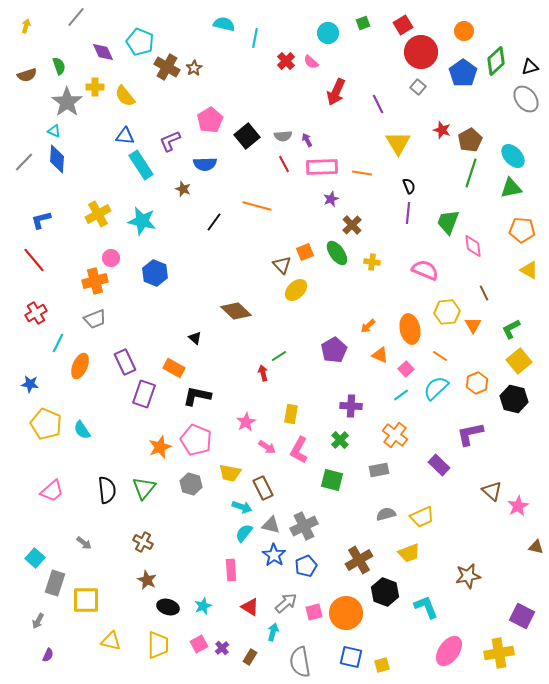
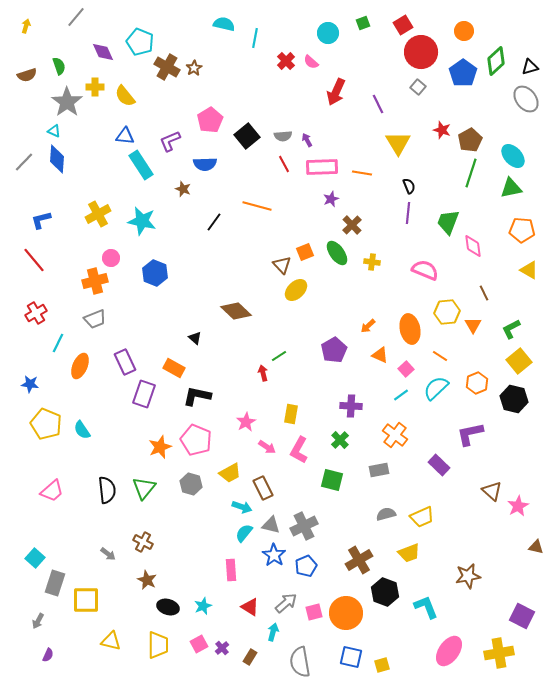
yellow trapezoid at (230, 473): rotated 40 degrees counterclockwise
gray arrow at (84, 543): moved 24 px right, 11 px down
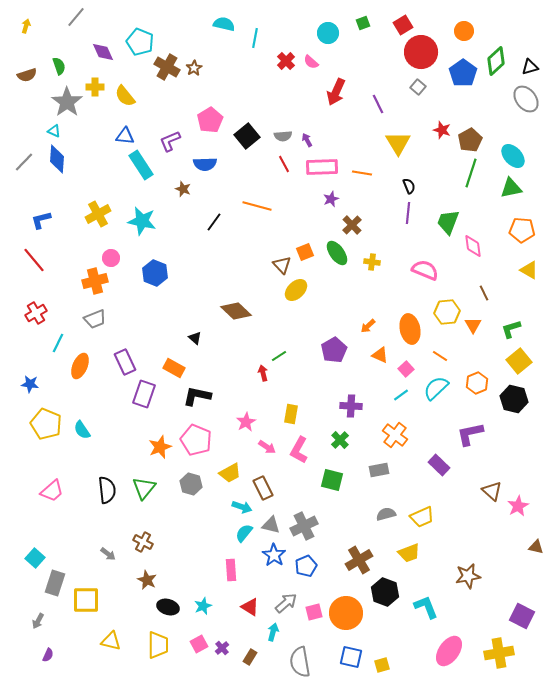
green L-shape at (511, 329): rotated 10 degrees clockwise
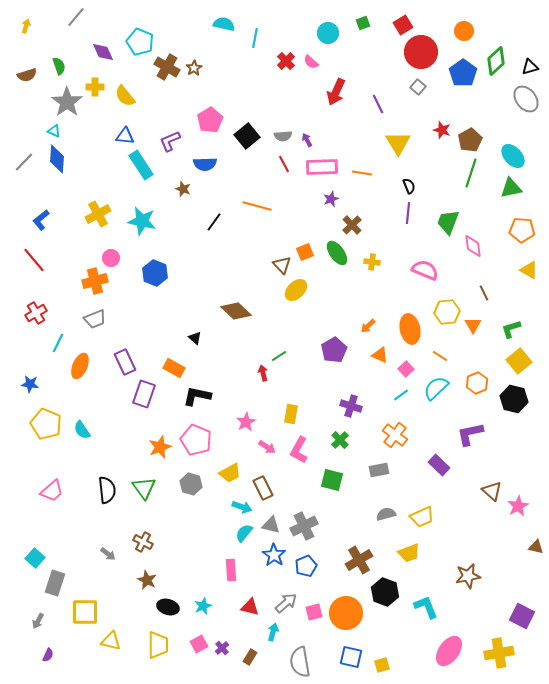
blue L-shape at (41, 220): rotated 25 degrees counterclockwise
purple cross at (351, 406): rotated 15 degrees clockwise
green triangle at (144, 488): rotated 15 degrees counterclockwise
yellow square at (86, 600): moved 1 px left, 12 px down
red triangle at (250, 607): rotated 18 degrees counterclockwise
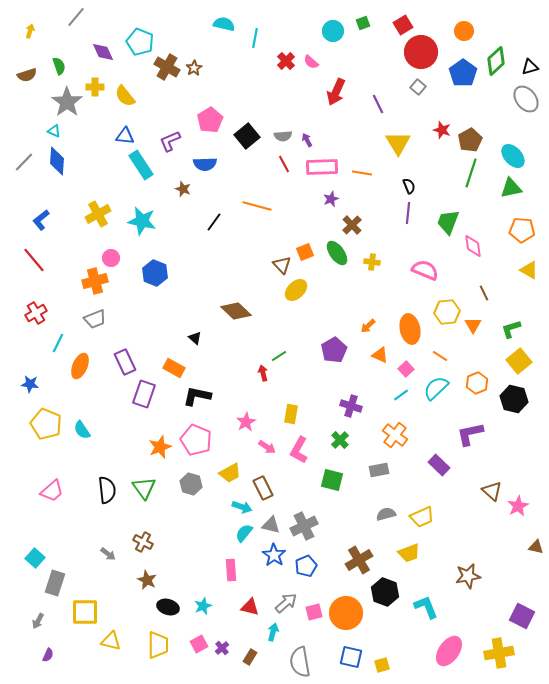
yellow arrow at (26, 26): moved 4 px right, 5 px down
cyan circle at (328, 33): moved 5 px right, 2 px up
blue diamond at (57, 159): moved 2 px down
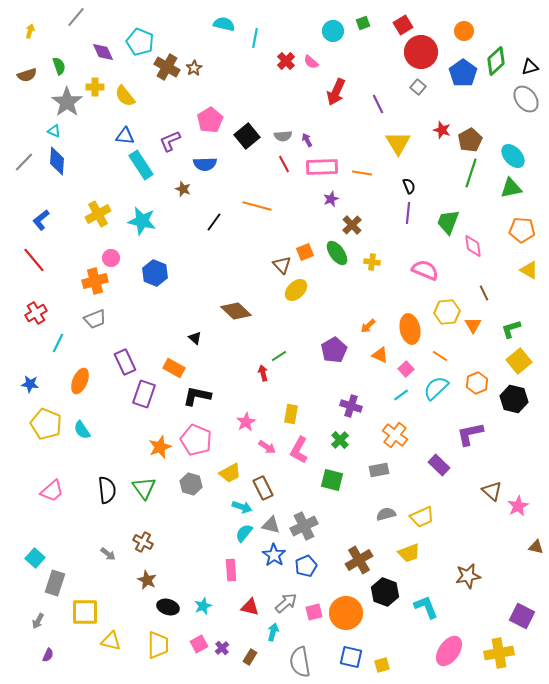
orange ellipse at (80, 366): moved 15 px down
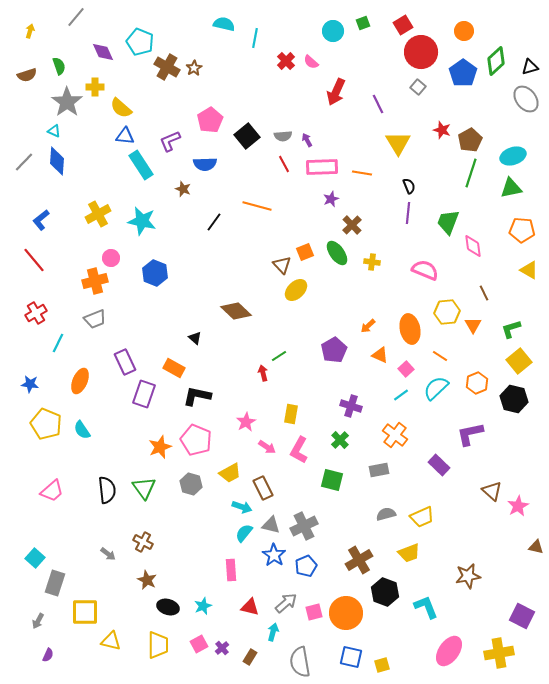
yellow semicircle at (125, 96): moved 4 px left, 12 px down; rotated 10 degrees counterclockwise
cyan ellipse at (513, 156): rotated 65 degrees counterclockwise
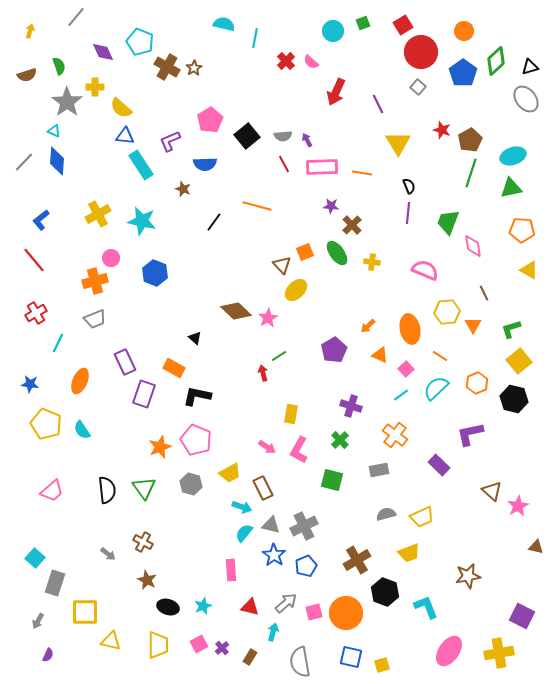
purple star at (331, 199): moved 7 px down; rotated 28 degrees clockwise
pink star at (246, 422): moved 22 px right, 104 px up
brown cross at (359, 560): moved 2 px left
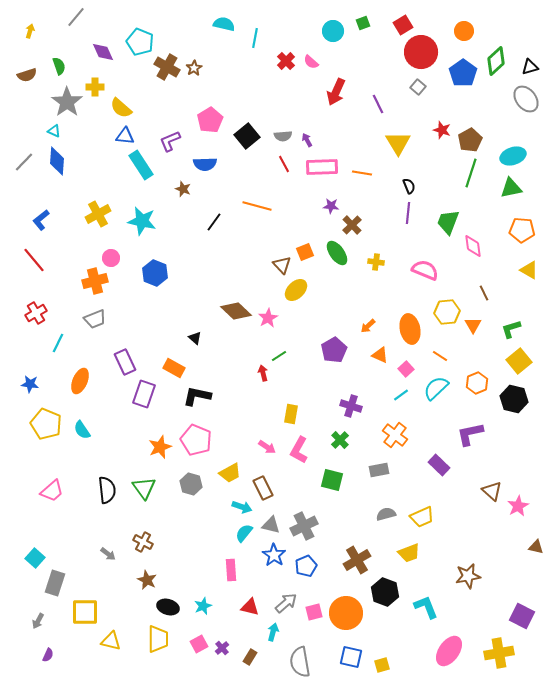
yellow cross at (372, 262): moved 4 px right
yellow trapezoid at (158, 645): moved 6 px up
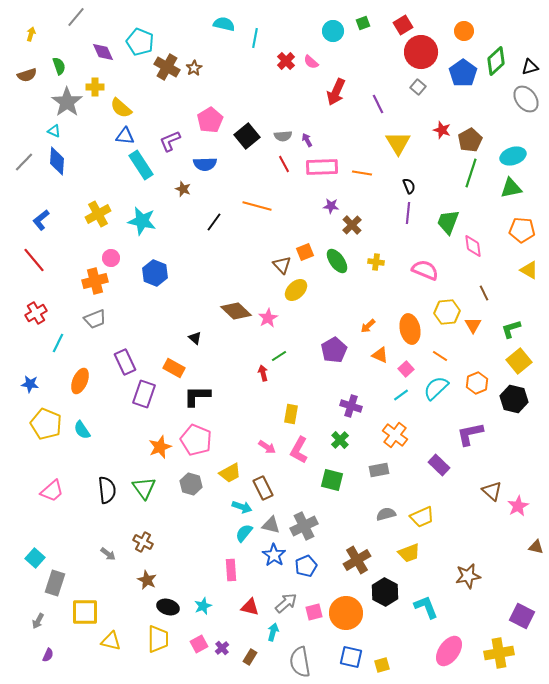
yellow arrow at (30, 31): moved 1 px right, 3 px down
green ellipse at (337, 253): moved 8 px down
black L-shape at (197, 396): rotated 12 degrees counterclockwise
black hexagon at (385, 592): rotated 8 degrees clockwise
